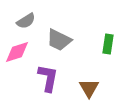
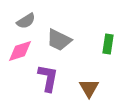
pink diamond: moved 3 px right, 1 px up
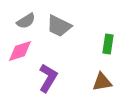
gray trapezoid: moved 14 px up
purple L-shape: rotated 20 degrees clockwise
brown triangle: moved 13 px right, 6 px up; rotated 50 degrees clockwise
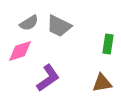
gray semicircle: moved 3 px right, 2 px down
purple L-shape: rotated 24 degrees clockwise
brown triangle: moved 1 px down
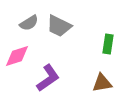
pink diamond: moved 3 px left, 5 px down
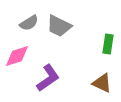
brown triangle: rotated 35 degrees clockwise
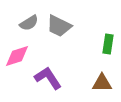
purple L-shape: rotated 88 degrees counterclockwise
brown triangle: rotated 25 degrees counterclockwise
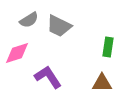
gray semicircle: moved 3 px up
green rectangle: moved 3 px down
pink diamond: moved 3 px up
purple L-shape: moved 1 px up
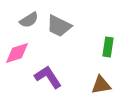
brown triangle: moved 1 px left, 2 px down; rotated 10 degrees counterclockwise
